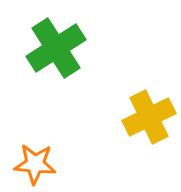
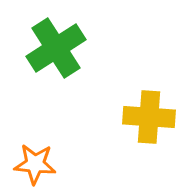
yellow cross: rotated 30 degrees clockwise
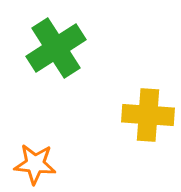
yellow cross: moved 1 px left, 2 px up
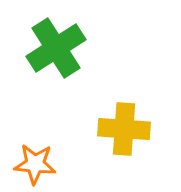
yellow cross: moved 24 px left, 14 px down
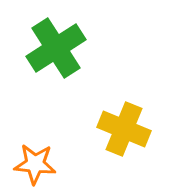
yellow cross: rotated 18 degrees clockwise
